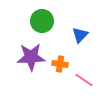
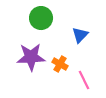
green circle: moved 1 px left, 3 px up
orange cross: rotated 21 degrees clockwise
pink line: rotated 30 degrees clockwise
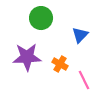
purple star: moved 4 px left
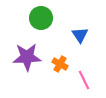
blue triangle: rotated 18 degrees counterclockwise
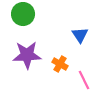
green circle: moved 18 px left, 4 px up
purple star: moved 2 px up
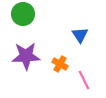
purple star: moved 1 px left, 1 px down
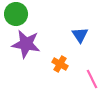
green circle: moved 7 px left
purple star: moved 12 px up; rotated 12 degrees clockwise
pink line: moved 8 px right, 1 px up
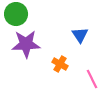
purple star: rotated 12 degrees counterclockwise
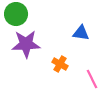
blue triangle: moved 1 px right, 2 px up; rotated 48 degrees counterclockwise
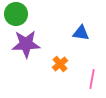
orange cross: rotated 21 degrees clockwise
pink line: rotated 36 degrees clockwise
